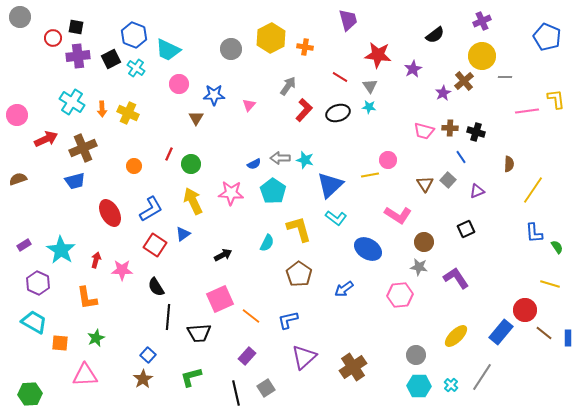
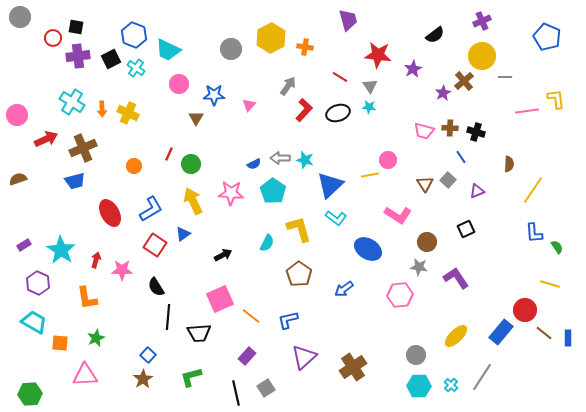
brown circle at (424, 242): moved 3 px right
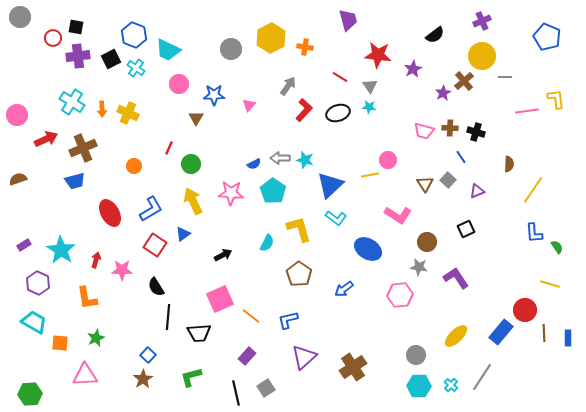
red line at (169, 154): moved 6 px up
brown line at (544, 333): rotated 48 degrees clockwise
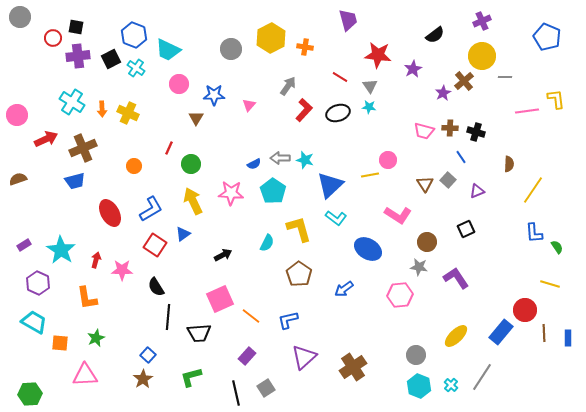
cyan hexagon at (419, 386): rotated 20 degrees clockwise
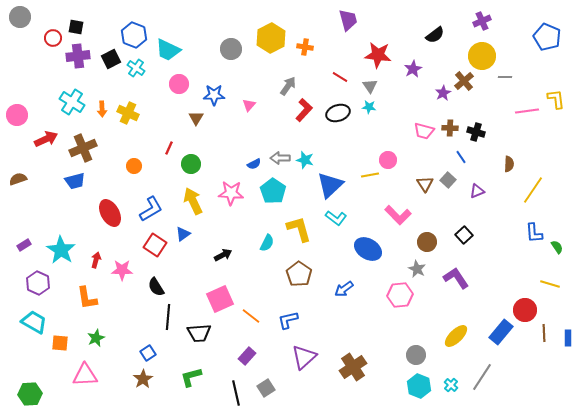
pink L-shape at (398, 215): rotated 12 degrees clockwise
black square at (466, 229): moved 2 px left, 6 px down; rotated 18 degrees counterclockwise
gray star at (419, 267): moved 2 px left, 2 px down; rotated 18 degrees clockwise
blue square at (148, 355): moved 2 px up; rotated 14 degrees clockwise
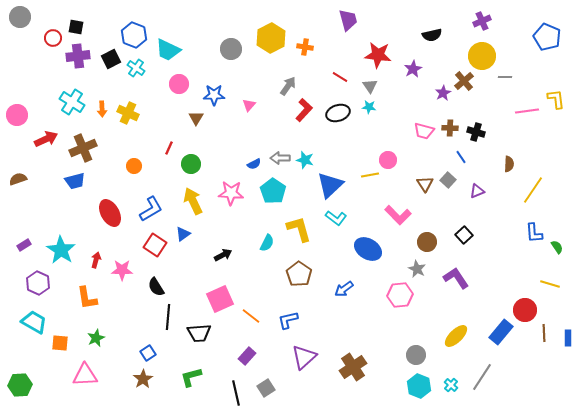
black semicircle at (435, 35): moved 3 px left; rotated 24 degrees clockwise
green hexagon at (30, 394): moved 10 px left, 9 px up
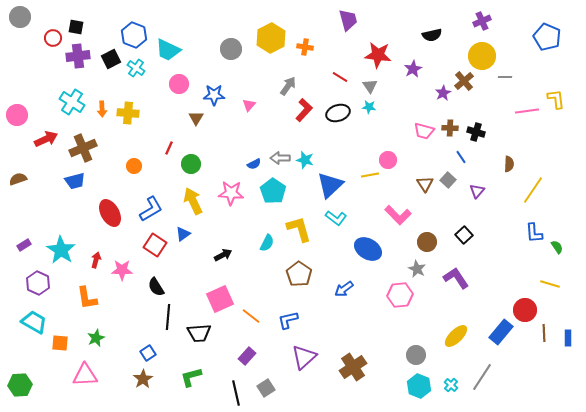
yellow cross at (128, 113): rotated 20 degrees counterclockwise
purple triangle at (477, 191): rotated 28 degrees counterclockwise
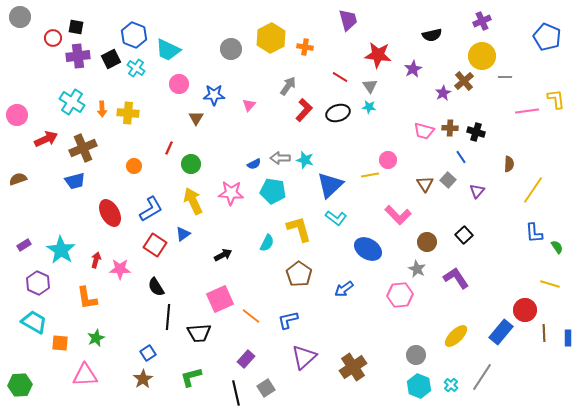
cyan pentagon at (273, 191): rotated 25 degrees counterclockwise
pink star at (122, 270): moved 2 px left, 1 px up
purple rectangle at (247, 356): moved 1 px left, 3 px down
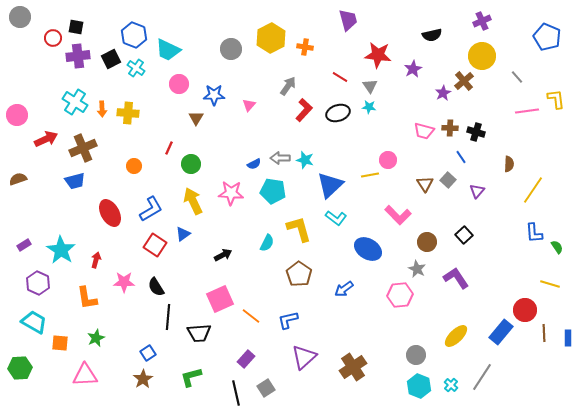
gray line at (505, 77): moved 12 px right; rotated 48 degrees clockwise
cyan cross at (72, 102): moved 3 px right
pink star at (120, 269): moved 4 px right, 13 px down
green hexagon at (20, 385): moved 17 px up
